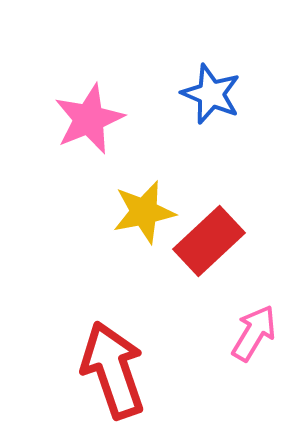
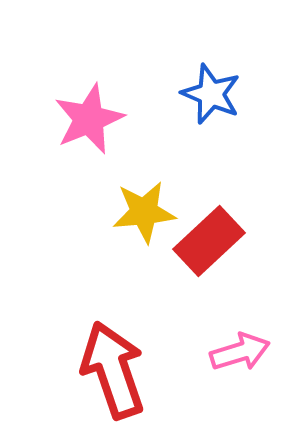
yellow star: rotated 6 degrees clockwise
pink arrow: moved 14 px left, 19 px down; rotated 42 degrees clockwise
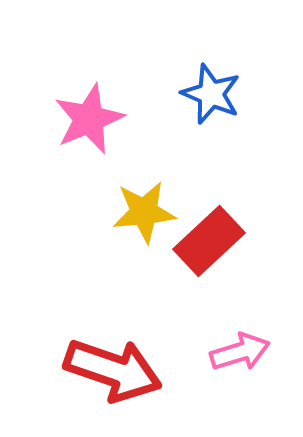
red arrow: rotated 128 degrees clockwise
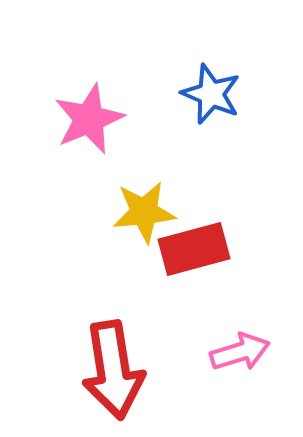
red rectangle: moved 15 px left, 8 px down; rotated 28 degrees clockwise
red arrow: rotated 62 degrees clockwise
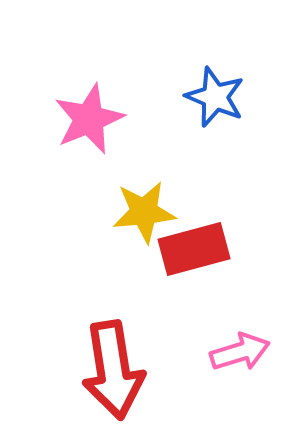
blue star: moved 4 px right, 3 px down
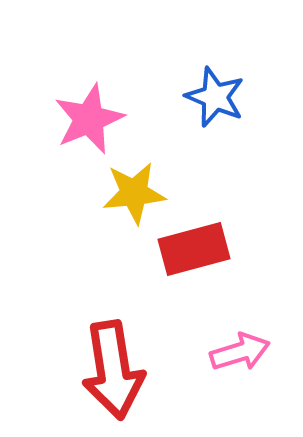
yellow star: moved 10 px left, 19 px up
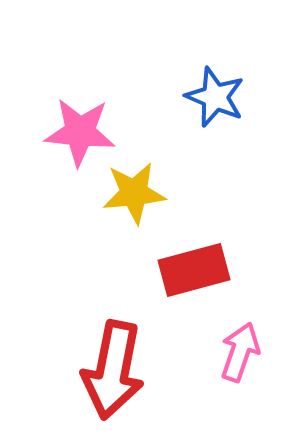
pink star: moved 9 px left, 13 px down; rotated 28 degrees clockwise
red rectangle: moved 21 px down
pink arrow: rotated 54 degrees counterclockwise
red arrow: rotated 20 degrees clockwise
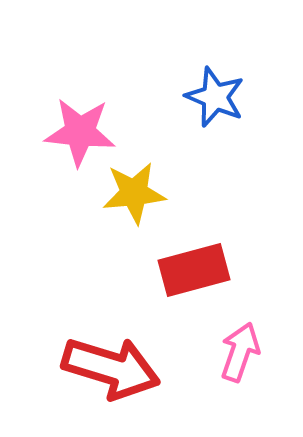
red arrow: moved 2 px left, 2 px up; rotated 84 degrees counterclockwise
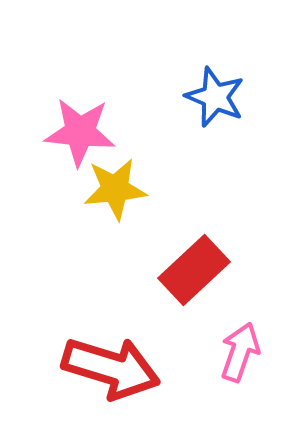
yellow star: moved 19 px left, 4 px up
red rectangle: rotated 28 degrees counterclockwise
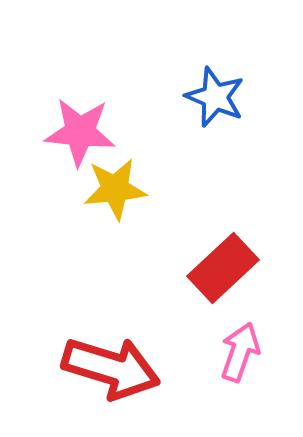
red rectangle: moved 29 px right, 2 px up
